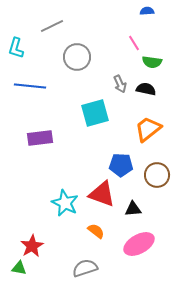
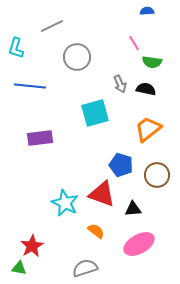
blue pentagon: rotated 15 degrees clockwise
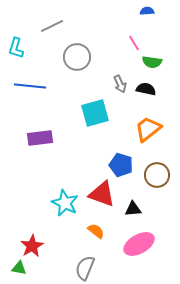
gray semicircle: rotated 50 degrees counterclockwise
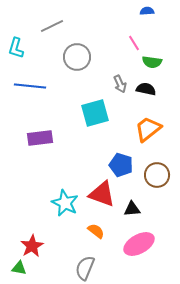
black triangle: moved 1 px left
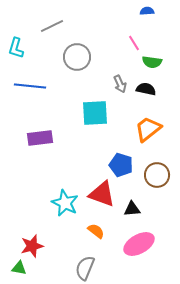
cyan square: rotated 12 degrees clockwise
red star: rotated 15 degrees clockwise
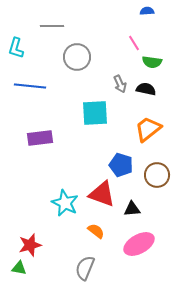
gray line: rotated 25 degrees clockwise
red star: moved 2 px left, 1 px up
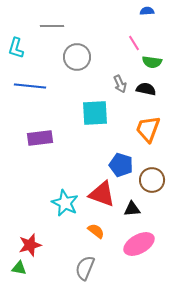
orange trapezoid: rotated 32 degrees counterclockwise
brown circle: moved 5 px left, 5 px down
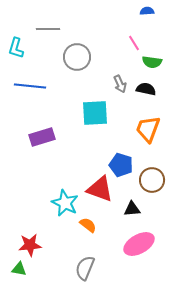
gray line: moved 4 px left, 3 px down
purple rectangle: moved 2 px right, 1 px up; rotated 10 degrees counterclockwise
red triangle: moved 2 px left, 5 px up
orange semicircle: moved 8 px left, 6 px up
red star: rotated 10 degrees clockwise
green triangle: moved 1 px down
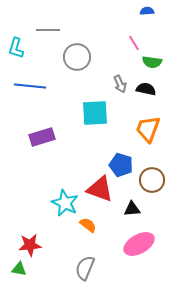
gray line: moved 1 px down
